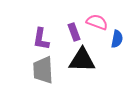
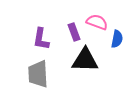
black triangle: moved 3 px right
gray trapezoid: moved 5 px left, 4 px down
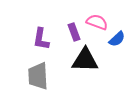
blue semicircle: rotated 36 degrees clockwise
gray trapezoid: moved 2 px down
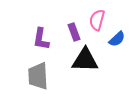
pink semicircle: moved 2 px up; rotated 95 degrees counterclockwise
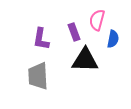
blue semicircle: moved 4 px left; rotated 36 degrees counterclockwise
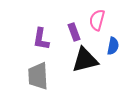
blue semicircle: moved 7 px down
black triangle: rotated 16 degrees counterclockwise
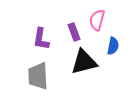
black triangle: moved 1 px left, 2 px down
